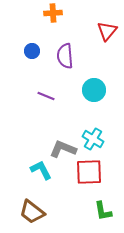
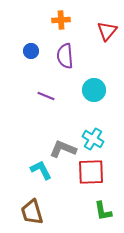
orange cross: moved 8 px right, 7 px down
blue circle: moved 1 px left
red square: moved 2 px right
brown trapezoid: rotated 36 degrees clockwise
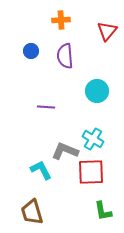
cyan circle: moved 3 px right, 1 px down
purple line: moved 11 px down; rotated 18 degrees counterclockwise
gray L-shape: moved 2 px right, 2 px down
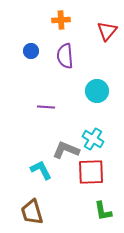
gray L-shape: moved 1 px right, 1 px up
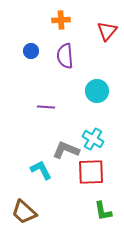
brown trapezoid: moved 8 px left; rotated 32 degrees counterclockwise
